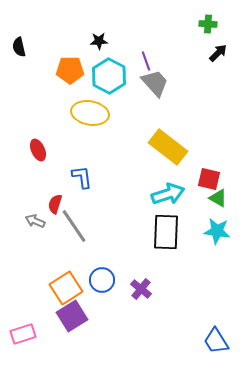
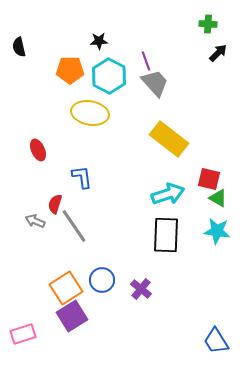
yellow rectangle: moved 1 px right, 8 px up
black rectangle: moved 3 px down
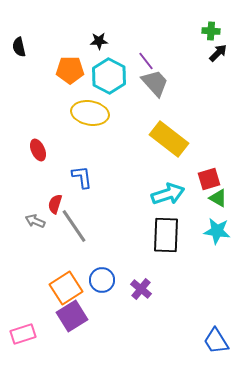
green cross: moved 3 px right, 7 px down
purple line: rotated 18 degrees counterclockwise
red square: rotated 30 degrees counterclockwise
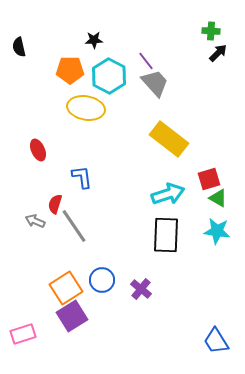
black star: moved 5 px left, 1 px up
yellow ellipse: moved 4 px left, 5 px up
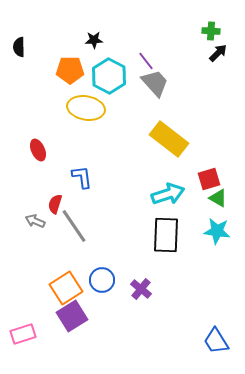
black semicircle: rotated 12 degrees clockwise
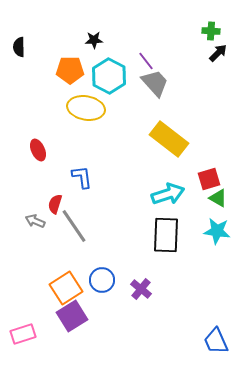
blue trapezoid: rotated 8 degrees clockwise
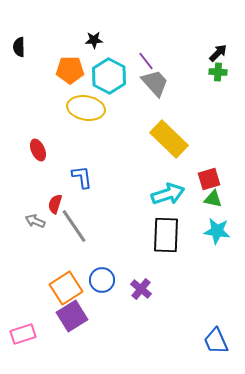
green cross: moved 7 px right, 41 px down
yellow rectangle: rotated 6 degrees clockwise
green triangle: moved 5 px left, 1 px down; rotated 18 degrees counterclockwise
